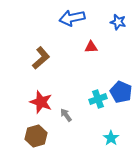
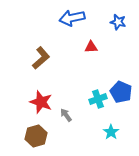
cyan star: moved 6 px up
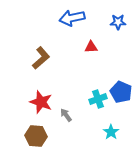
blue star: rotated 14 degrees counterclockwise
brown hexagon: rotated 20 degrees clockwise
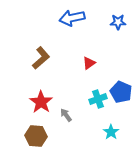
red triangle: moved 2 px left, 16 px down; rotated 32 degrees counterclockwise
red star: rotated 15 degrees clockwise
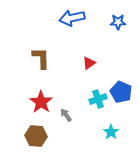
brown L-shape: rotated 50 degrees counterclockwise
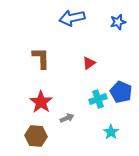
blue star: rotated 14 degrees counterclockwise
gray arrow: moved 1 px right, 3 px down; rotated 104 degrees clockwise
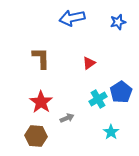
blue pentagon: rotated 15 degrees clockwise
cyan cross: rotated 12 degrees counterclockwise
